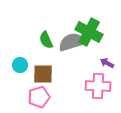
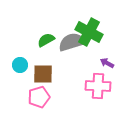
green semicircle: rotated 84 degrees clockwise
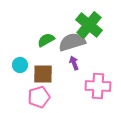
green cross: moved 7 px up; rotated 12 degrees clockwise
purple arrow: moved 33 px left; rotated 40 degrees clockwise
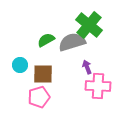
purple arrow: moved 13 px right, 4 px down
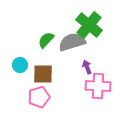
green semicircle: rotated 18 degrees counterclockwise
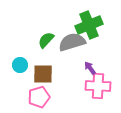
green cross: rotated 28 degrees clockwise
purple arrow: moved 3 px right, 1 px down; rotated 16 degrees counterclockwise
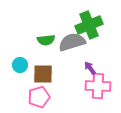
green semicircle: rotated 138 degrees counterclockwise
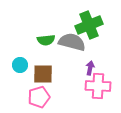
gray semicircle: rotated 32 degrees clockwise
purple arrow: rotated 48 degrees clockwise
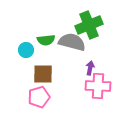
cyan circle: moved 6 px right, 15 px up
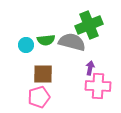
cyan circle: moved 5 px up
